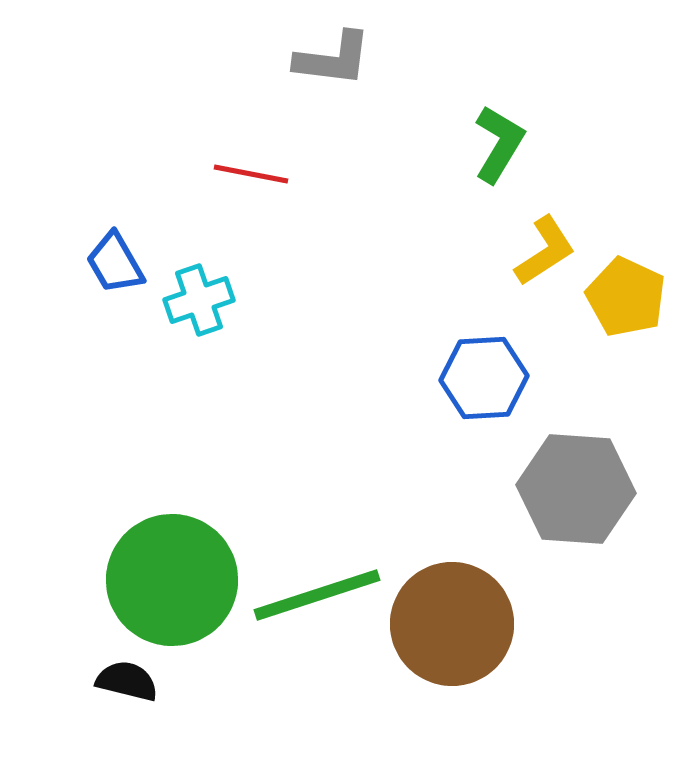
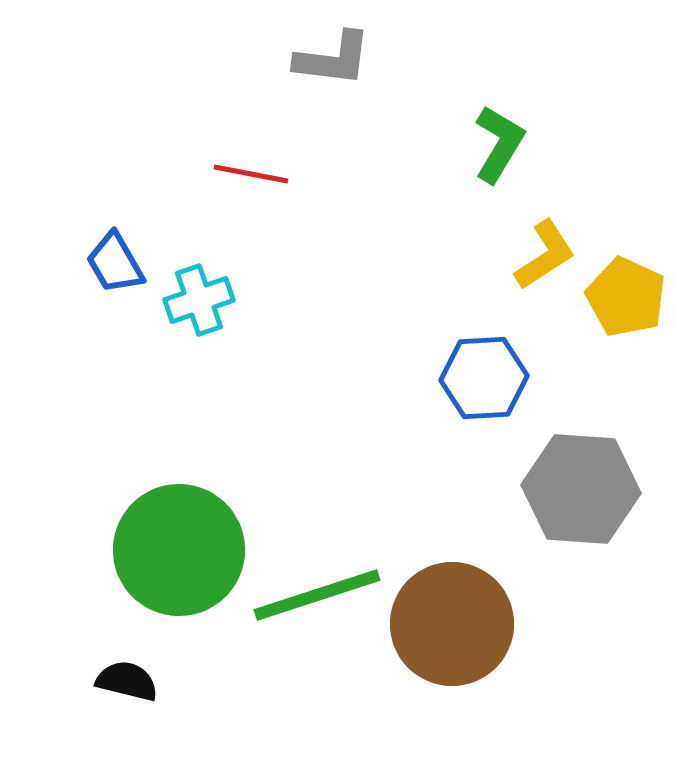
yellow L-shape: moved 4 px down
gray hexagon: moved 5 px right
green circle: moved 7 px right, 30 px up
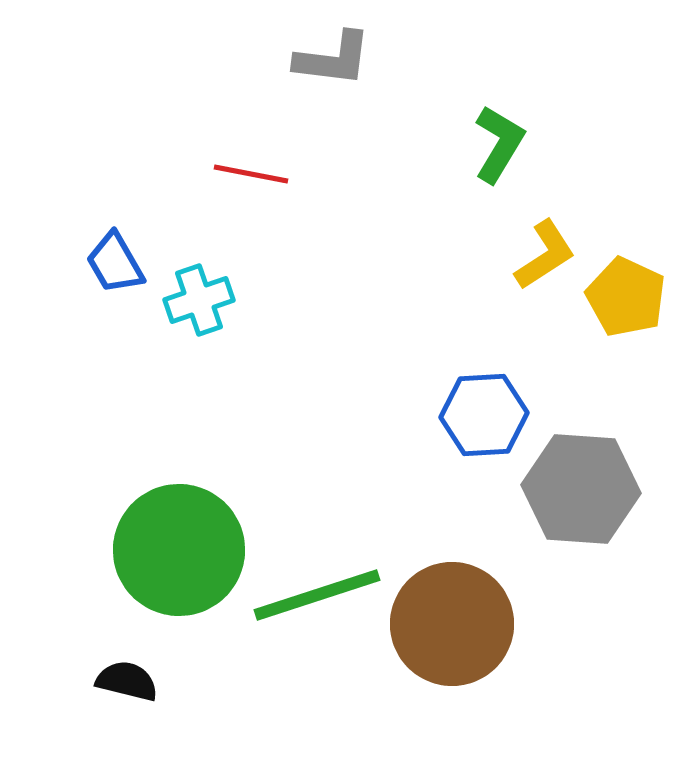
blue hexagon: moved 37 px down
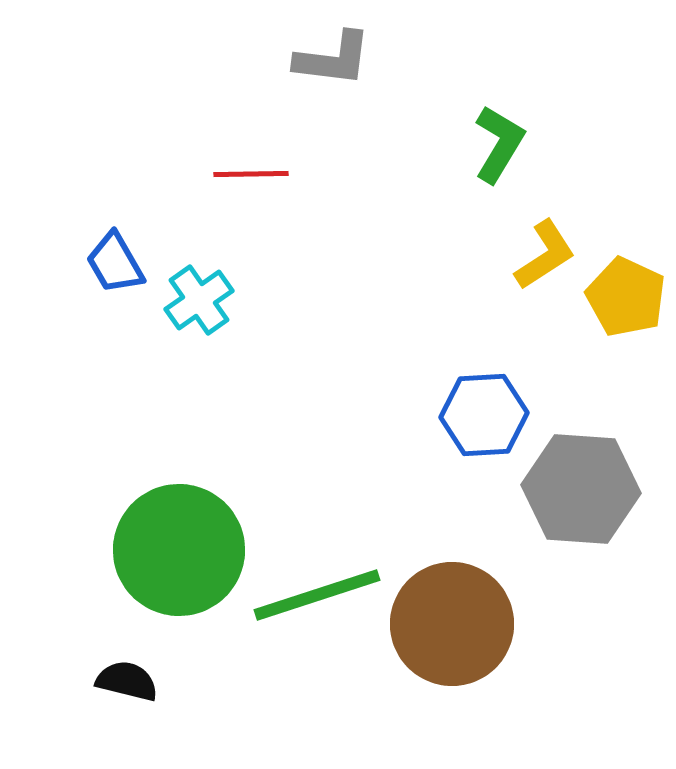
red line: rotated 12 degrees counterclockwise
cyan cross: rotated 16 degrees counterclockwise
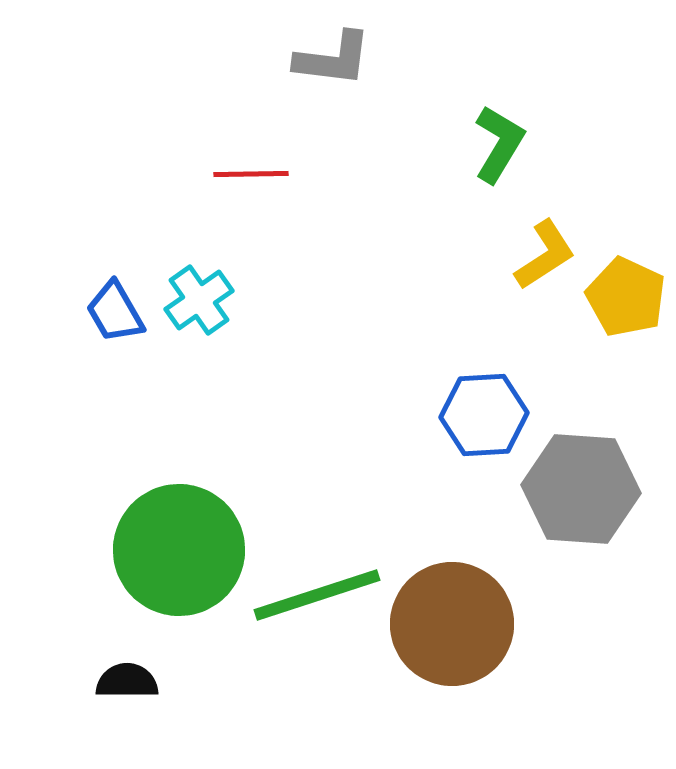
blue trapezoid: moved 49 px down
black semicircle: rotated 14 degrees counterclockwise
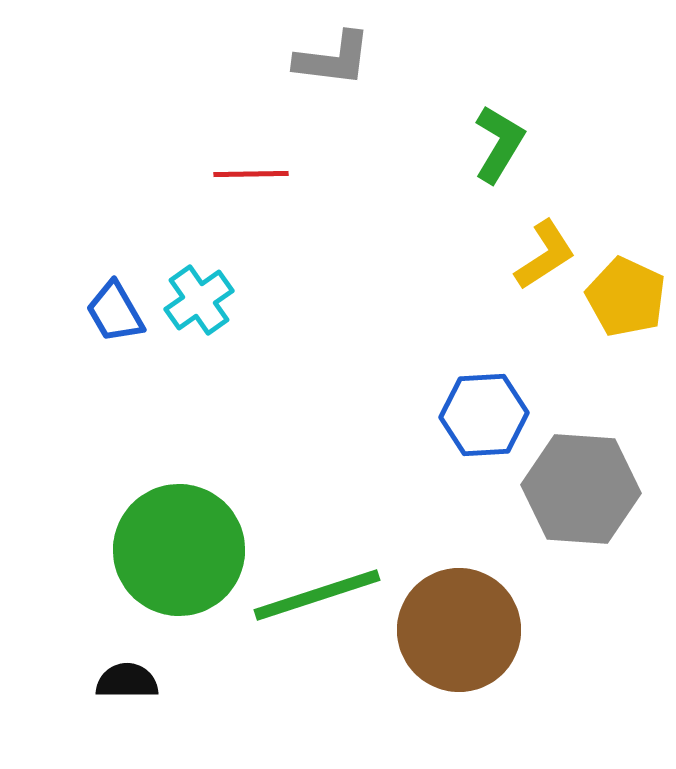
brown circle: moved 7 px right, 6 px down
